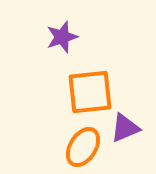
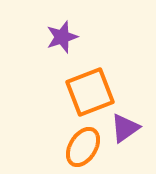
orange square: rotated 15 degrees counterclockwise
purple triangle: rotated 12 degrees counterclockwise
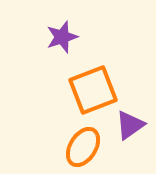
orange square: moved 3 px right, 2 px up
purple triangle: moved 5 px right, 3 px up
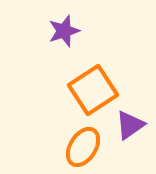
purple star: moved 2 px right, 6 px up
orange square: rotated 12 degrees counterclockwise
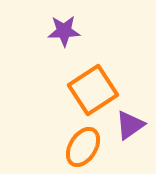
purple star: rotated 16 degrees clockwise
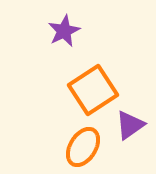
purple star: rotated 24 degrees counterclockwise
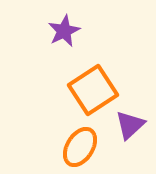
purple triangle: rotated 8 degrees counterclockwise
orange ellipse: moved 3 px left
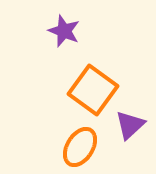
purple star: rotated 24 degrees counterclockwise
orange square: rotated 21 degrees counterclockwise
